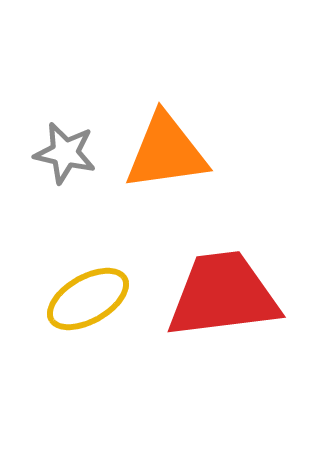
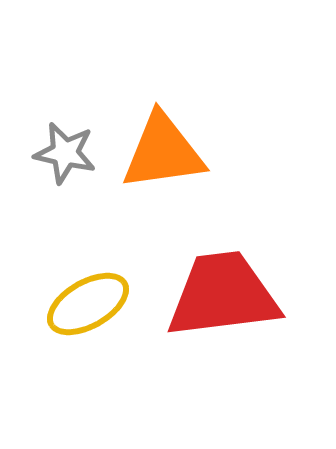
orange triangle: moved 3 px left
yellow ellipse: moved 5 px down
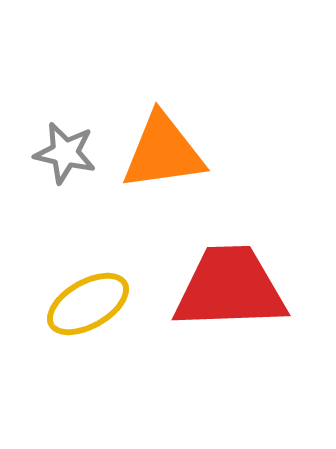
red trapezoid: moved 7 px right, 7 px up; rotated 5 degrees clockwise
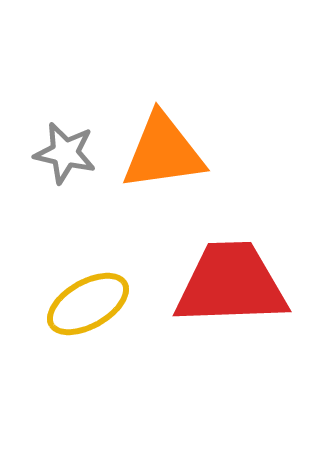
red trapezoid: moved 1 px right, 4 px up
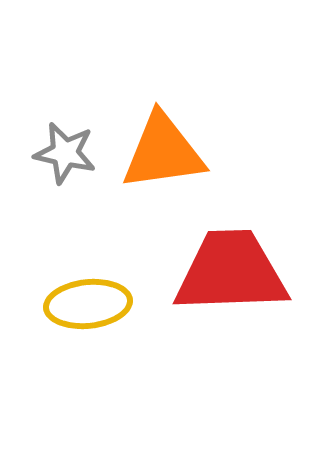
red trapezoid: moved 12 px up
yellow ellipse: rotated 24 degrees clockwise
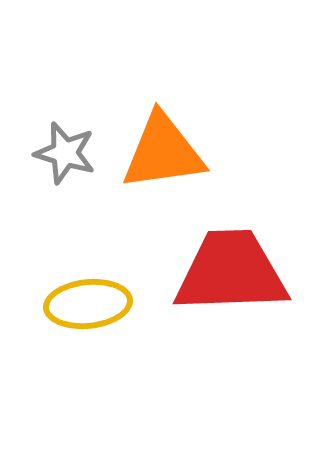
gray star: rotated 4 degrees clockwise
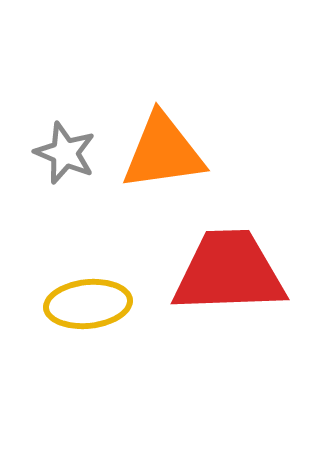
gray star: rotated 6 degrees clockwise
red trapezoid: moved 2 px left
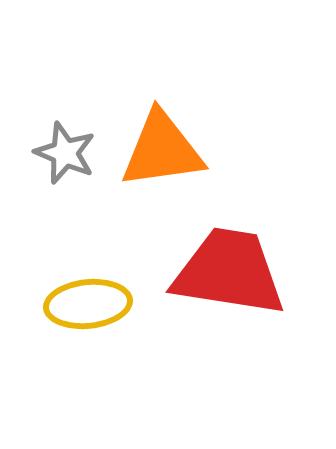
orange triangle: moved 1 px left, 2 px up
red trapezoid: rotated 11 degrees clockwise
